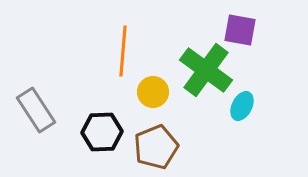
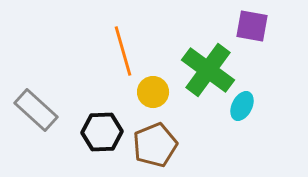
purple square: moved 12 px right, 4 px up
orange line: rotated 21 degrees counterclockwise
green cross: moved 2 px right
gray rectangle: rotated 15 degrees counterclockwise
brown pentagon: moved 1 px left, 2 px up
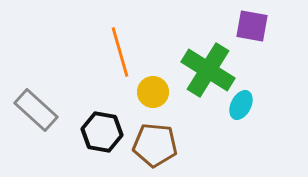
orange line: moved 3 px left, 1 px down
green cross: rotated 4 degrees counterclockwise
cyan ellipse: moved 1 px left, 1 px up
black hexagon: rotated 12 degrees clockwise
brown pentagon: rotated 27 degrees clockwise
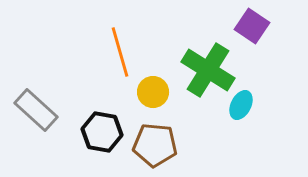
purple square: rotated 24 degrees clockwise
